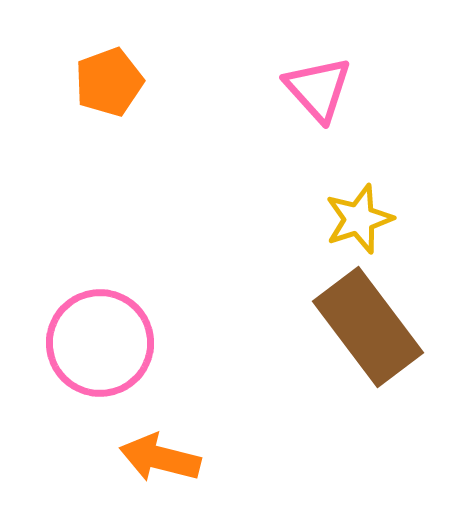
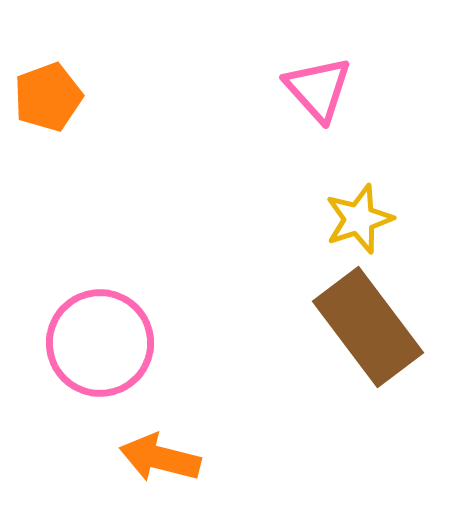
orange pentagon: moved 61 px left, 15 px down
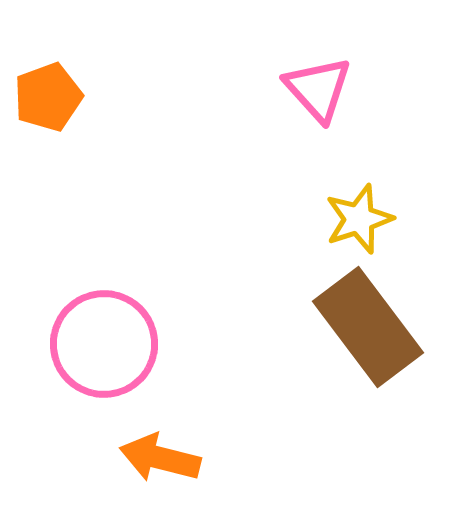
pink circle: moved 4 px right, 1 px down
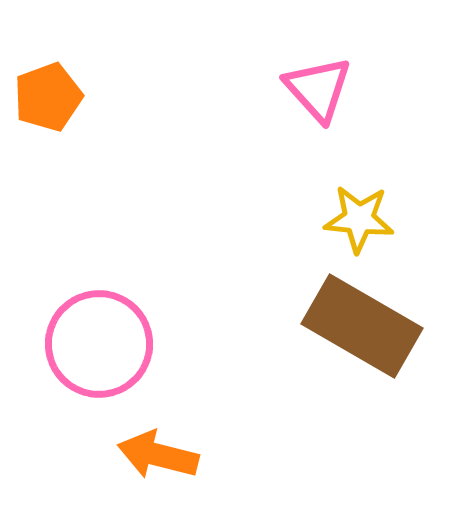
yellow star: rotated 24 degrees clockwise
brown rectangle: moved 6 px left, 1 px up; rotated 23 degrees counterclockwise
pink circle: moved 5 px left
orange arrow: moved 2 px left, 3 px up
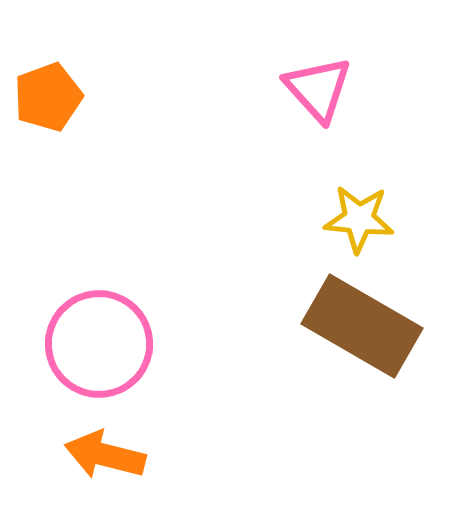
orange arrow: moved 53 px left
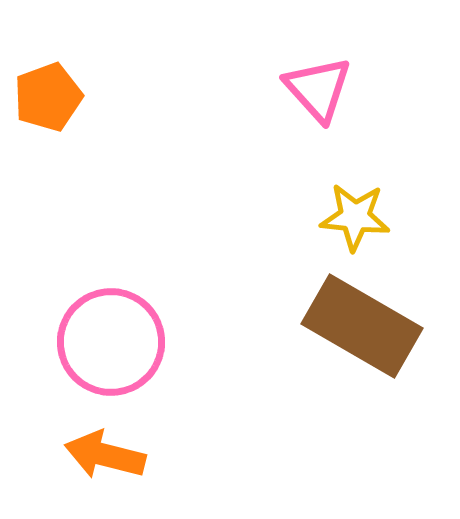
yellow star: moved 4 px left, 2 px up
pink circle: moved 12 px right, 2 px up
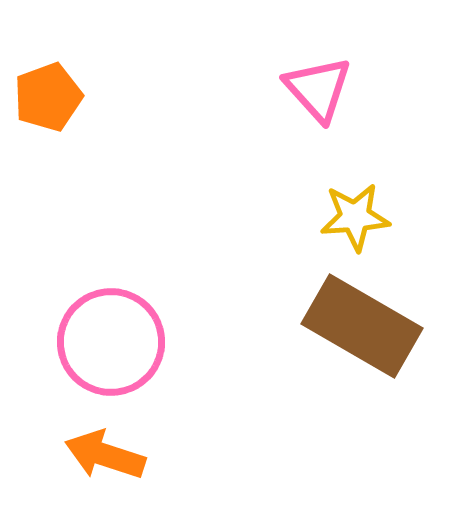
yellow star: rotated 10 degrees counterclockwise
orange arrow: rotated 4 degrees clockwise
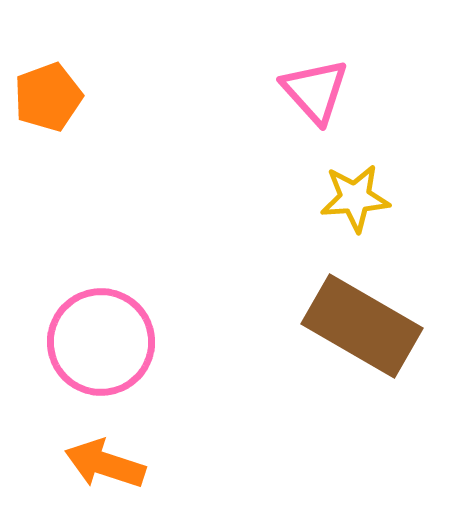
pink triangle: moved 3 px left, 2 px down
yellow star: moved 19 px up
pink circle: moved 10 px left
orange arrow: moved 9 px down
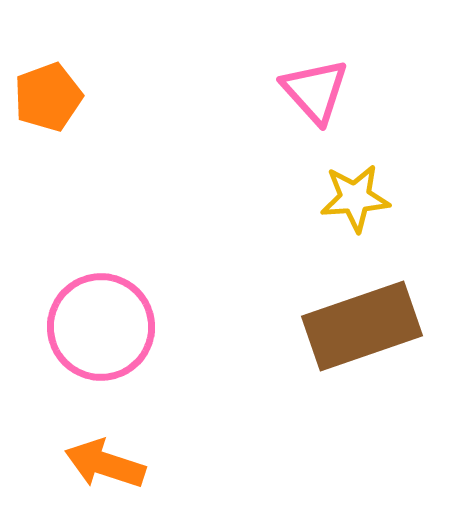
brown rectangle: rotated 49 degrees counterclockwise
pink circle: moved 15 px up
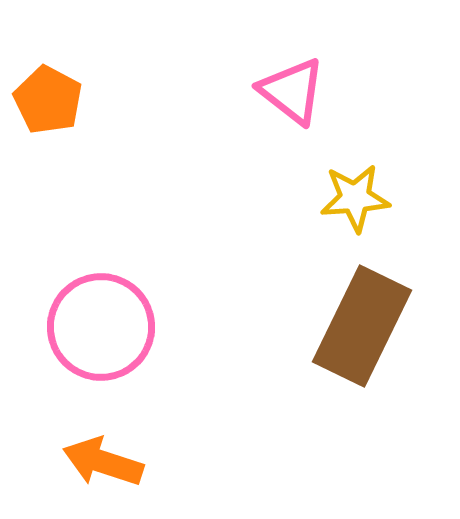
pink triangle: moved 23 px left; rotated 10 degrees counterclockwise
orange pentagon: moved 3 px down; rotated 24 degrees counterclockwise
brown rectangle: rotated 45 degrees counterclockwise
orange arrow: moved 2 px left, 2 px up
